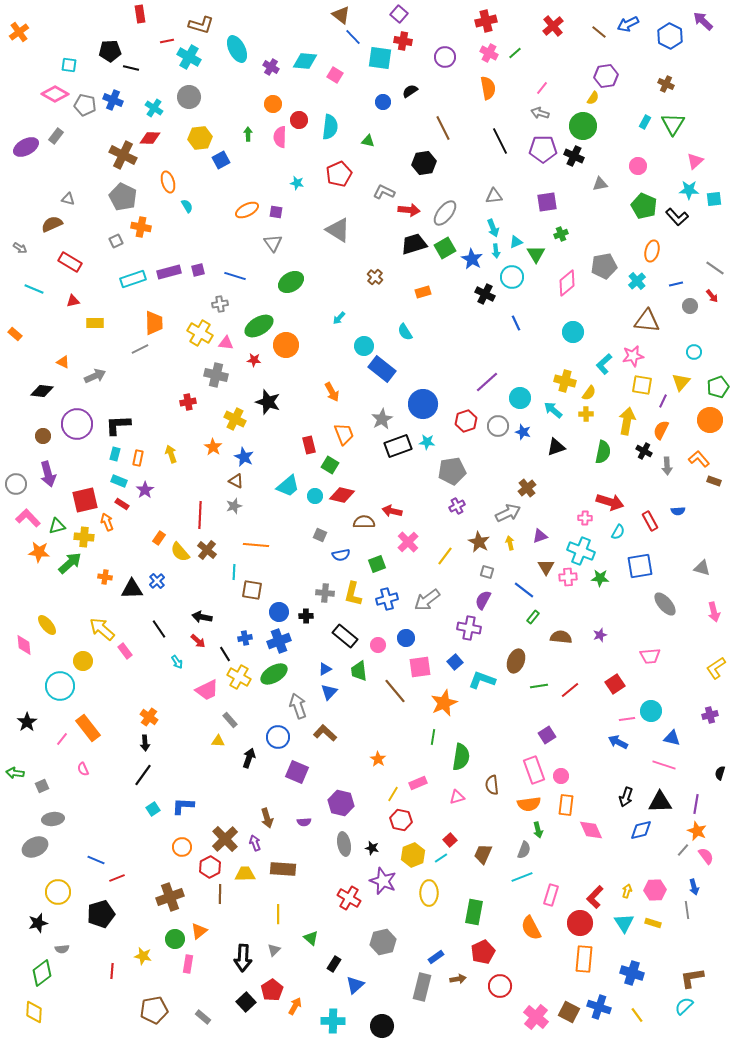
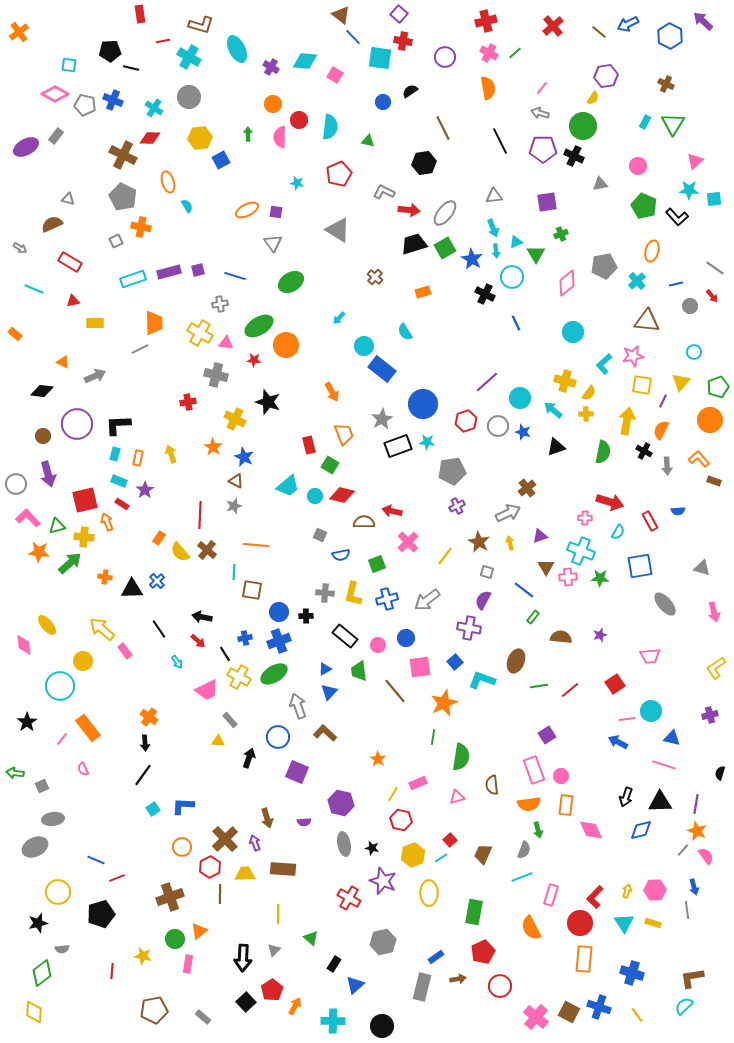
red line at (167, 41): moved 4 px left
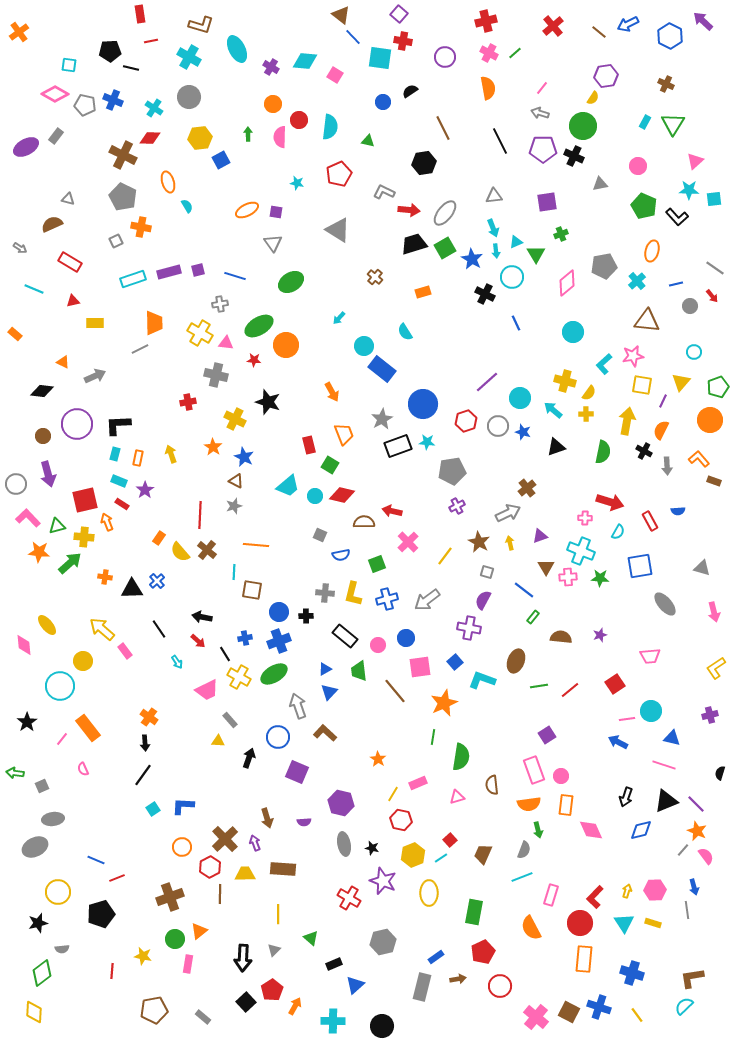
red line at (163, 41): moved 12 px left
black triangle at (660, 802): moved 6 px right, 1 px up; rotated 20 degrees counterclockwise
purple line at (696, 804): rotated 54 degrees counterclockwise
black rectangle at (334, 964): rotated 35 degrees clockwise
